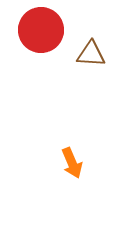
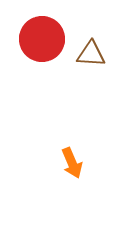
red circle: moved 1 px right, 9 px down
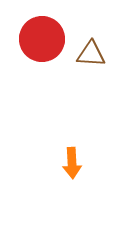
orange arrow: rotated 20 degrees clockwise
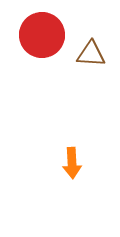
red circle: moved 4 px up
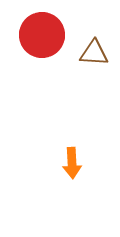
brown triangle: moved 3 px right, 1 px up
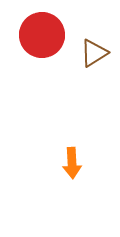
brown triangle: rotated 36 degrees counterclockwise
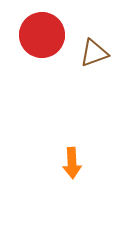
brown triangle: rotated 12 degrees clockwise
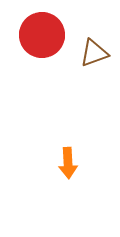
orange arrow: moved 4 px left
